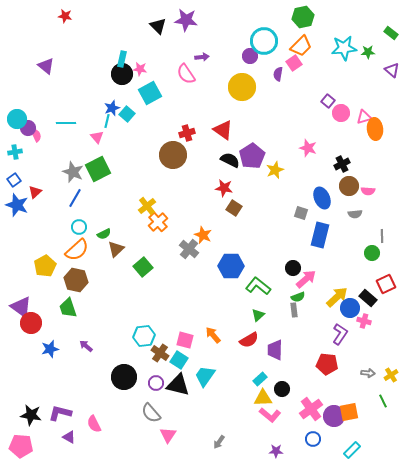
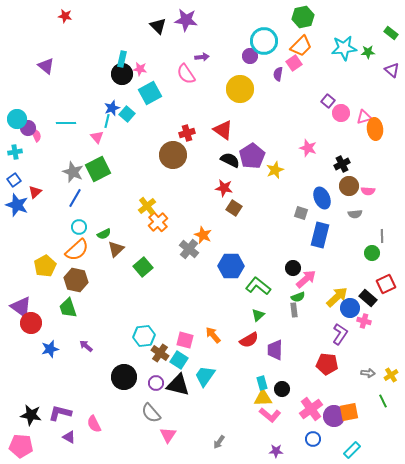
yellow circle at (242, 87): moved 2 px left, 2 px down
cyan rectangle at (260, 379): moved 2 px right, 4 px down; rotated 64 degrees counterclockwise
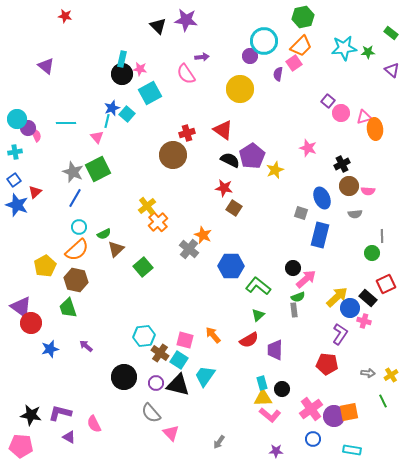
pink triangle at (168, 435): moved 3 px right, 2 px up; rotated 18 degrees counterclockwise
cyan rectangle at (352, 450): rotated 54 degrees clockwise
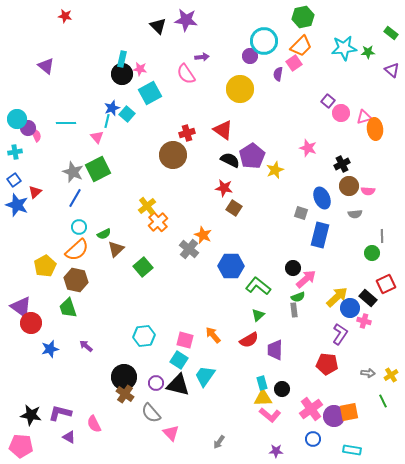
brown cross at (160, 353): moved 35 px left, 41 px down
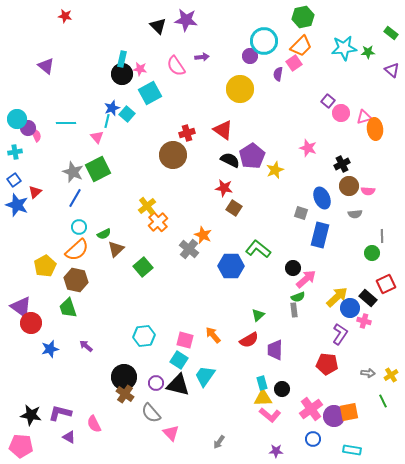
pink semicircle at (186, 74): moved 10 px left, 8 px up
green L-shape at (258, 286): moved 37 px up
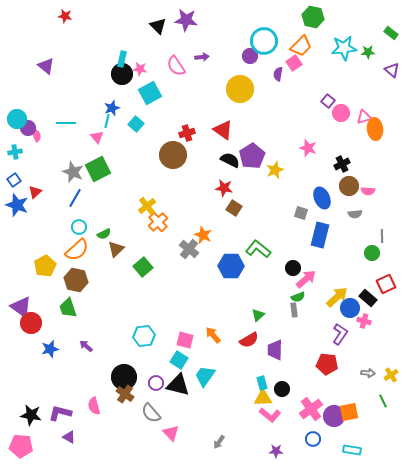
green hexagon at (303, 17): moved 10 px right; rotated 25 degrees clockwise
cyan square at (127, 114): moved 9 px right, 10 px down
pink semicircle at (94, 424): moved 18 px up; rotated 12 degrees clockwise
